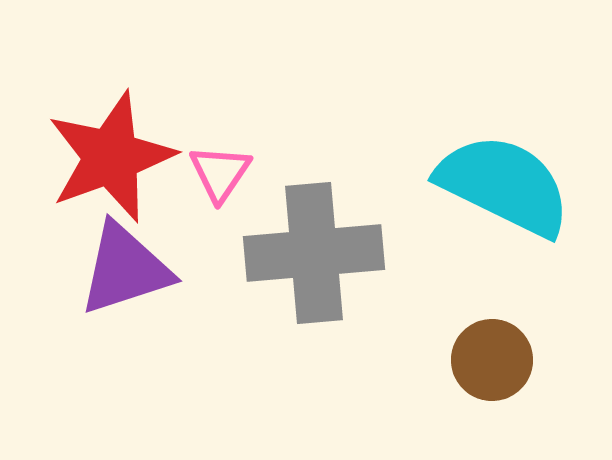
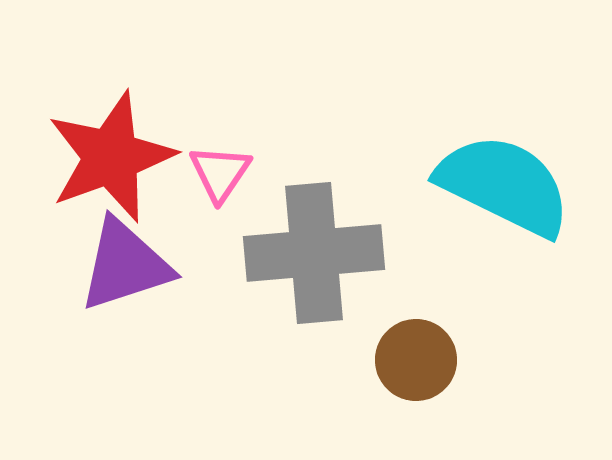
purple triangle: moved 4 px up
brown circle: moved 76 px left
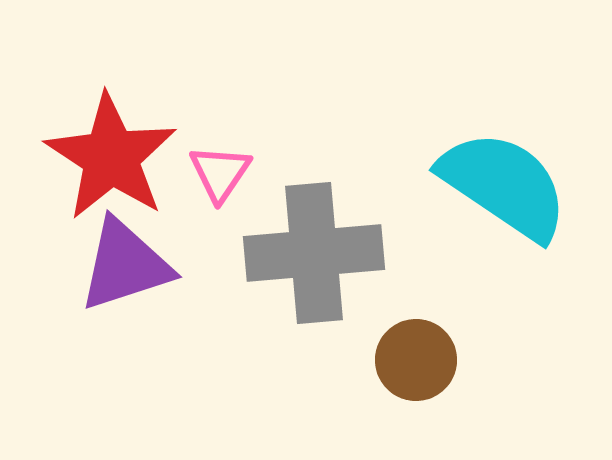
red star: rotated 19 degrees counterclockwise
cyan semicircle: rotated 8 degrees clockwise
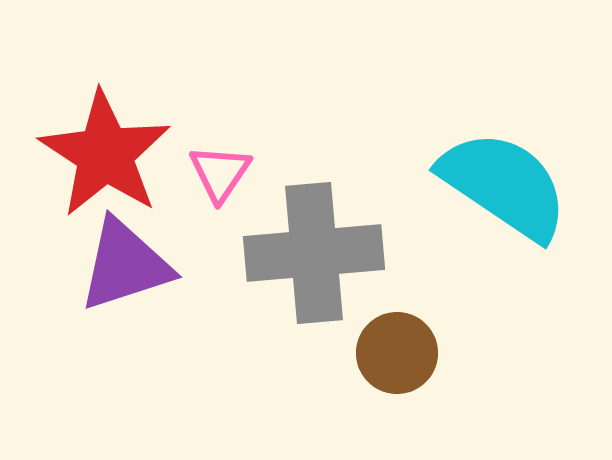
red star: moved 6 px left, 3 px up
brown circle: moved 19 px left, 7 px up
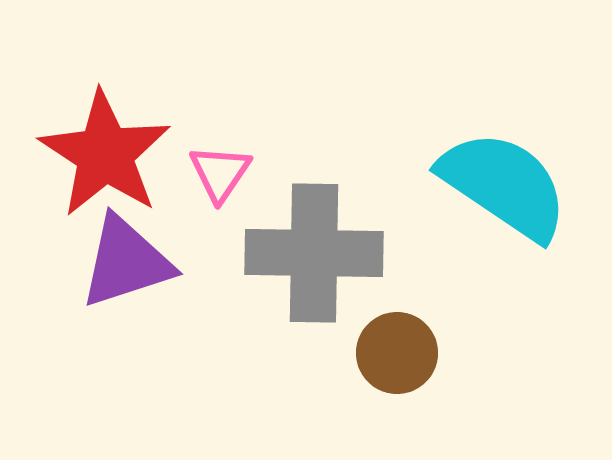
gray cross: rotated 6 degrees clockwise
purple triangle: moved 1 px right, 3 px up
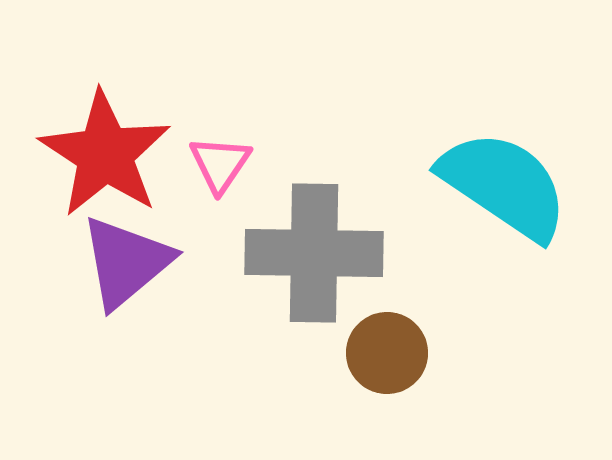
pink triangle: moved 9 px up
purple triangle: rotated 22 degrees counterclockwise
brown circle: moved 10 px left
